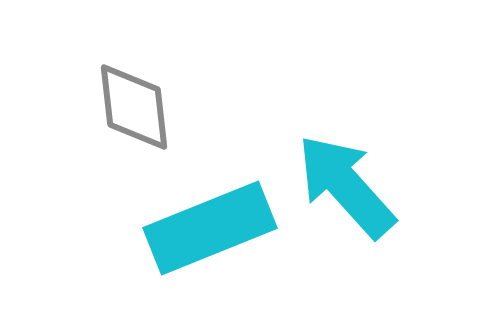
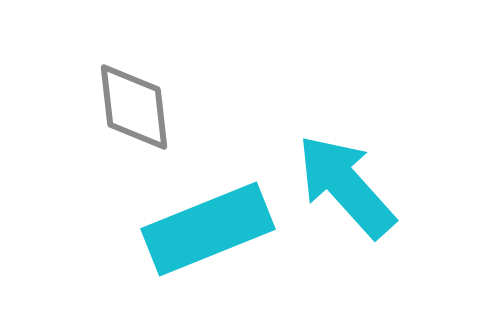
cyan rectangle: moved 2 px left, 1 px down
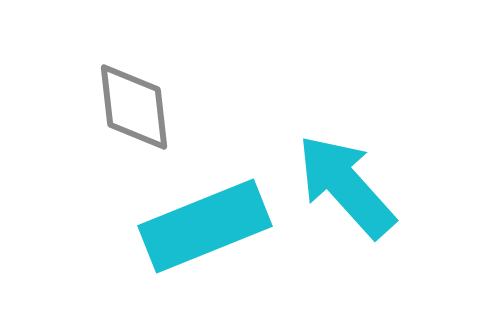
cyan rectangle: moved 3 px left, 3 px up
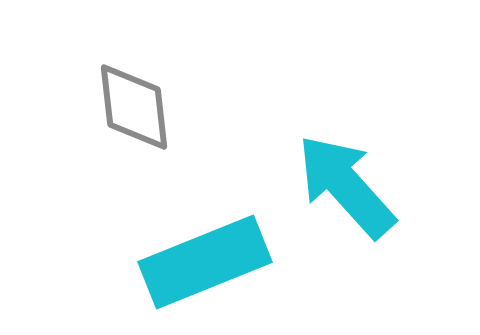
cyan rectangle: moved 36 px down
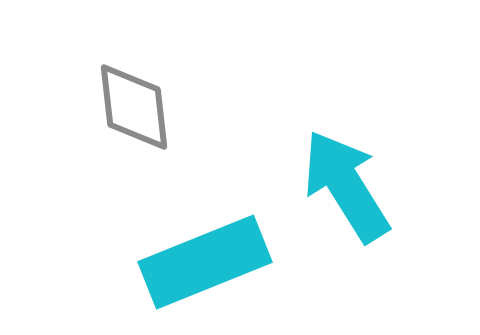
cyan arrow: rotated 10 degrees clockwise
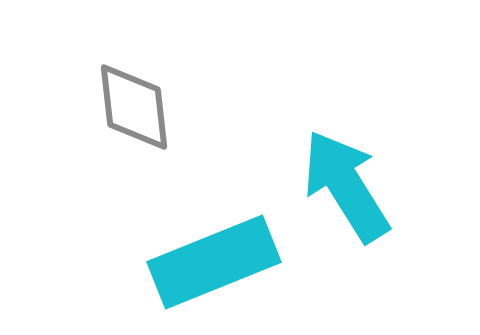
cyan rectangle: moved 9 px right
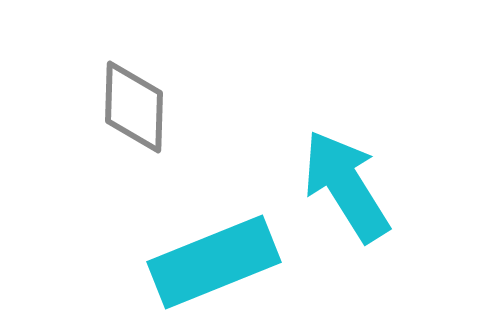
gray diamond: rotated 8 degrees clockwise
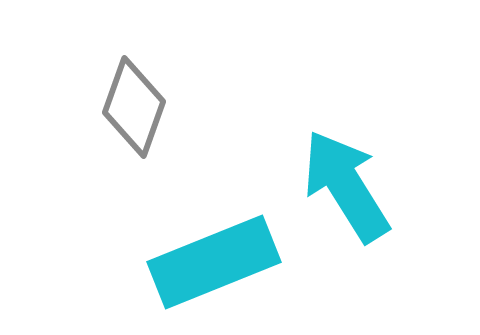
gray diamond: rotated 18 degrees clockwise
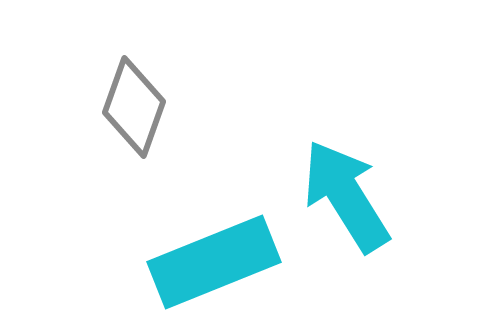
cyan arrow: moved 10 px down
